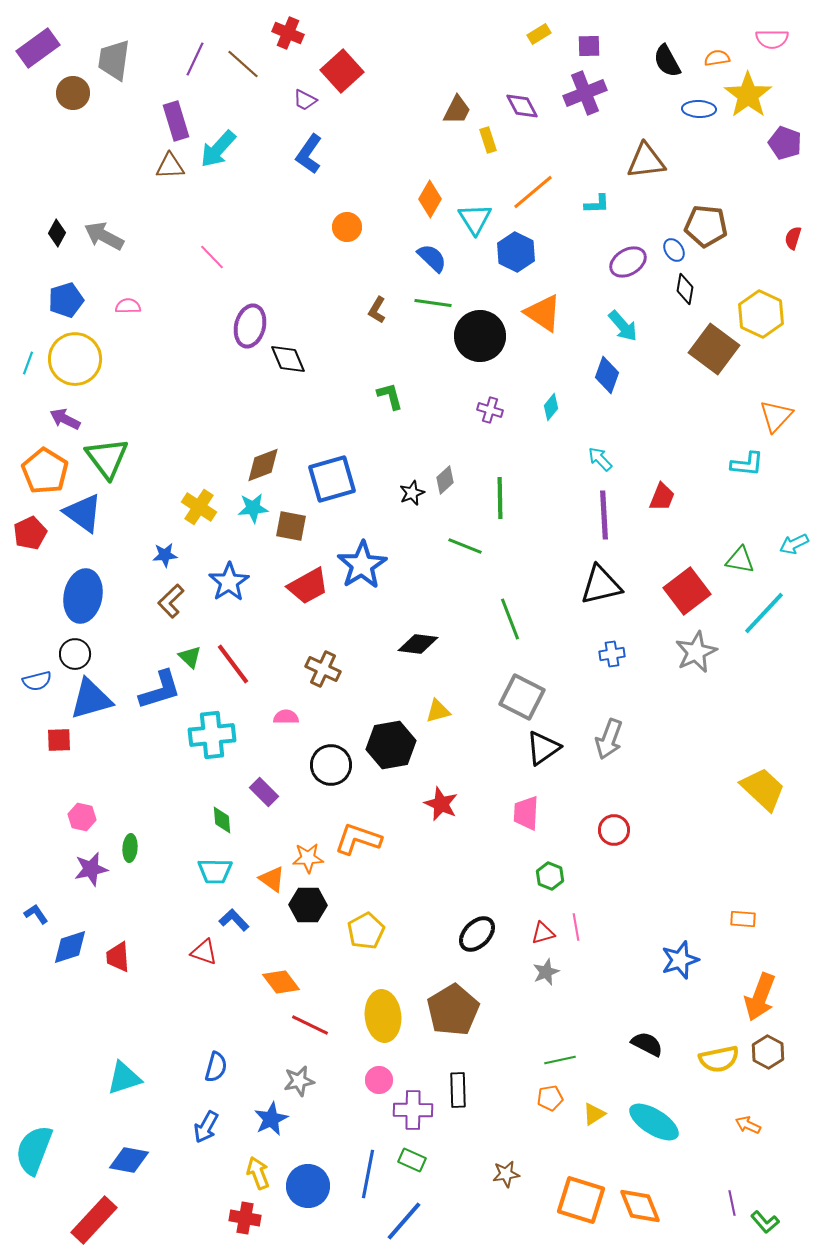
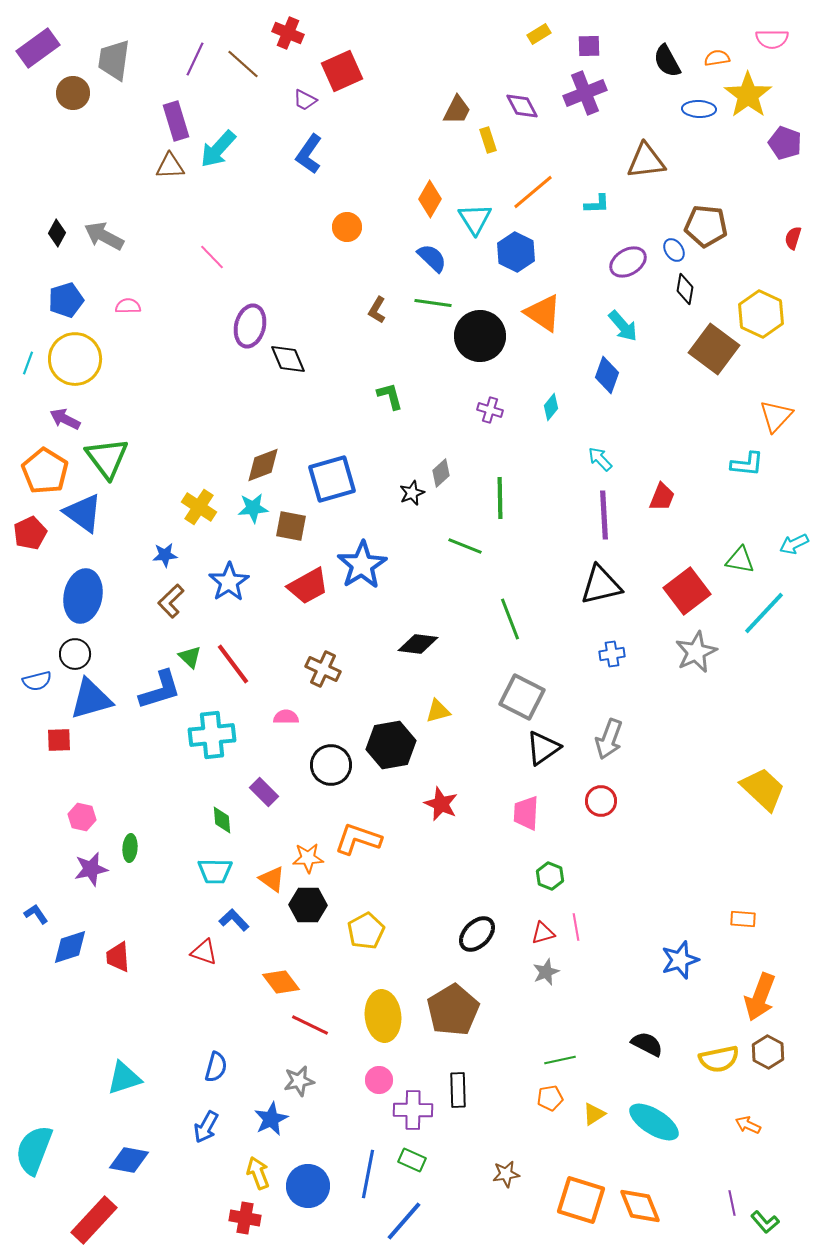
red square at (342, 71): rotated 18 degrees clockwise
gray diamond at (445, 480): moved 4 px left, 7 px up
red circle at (614, 830): moved 13 px left, 29 px up
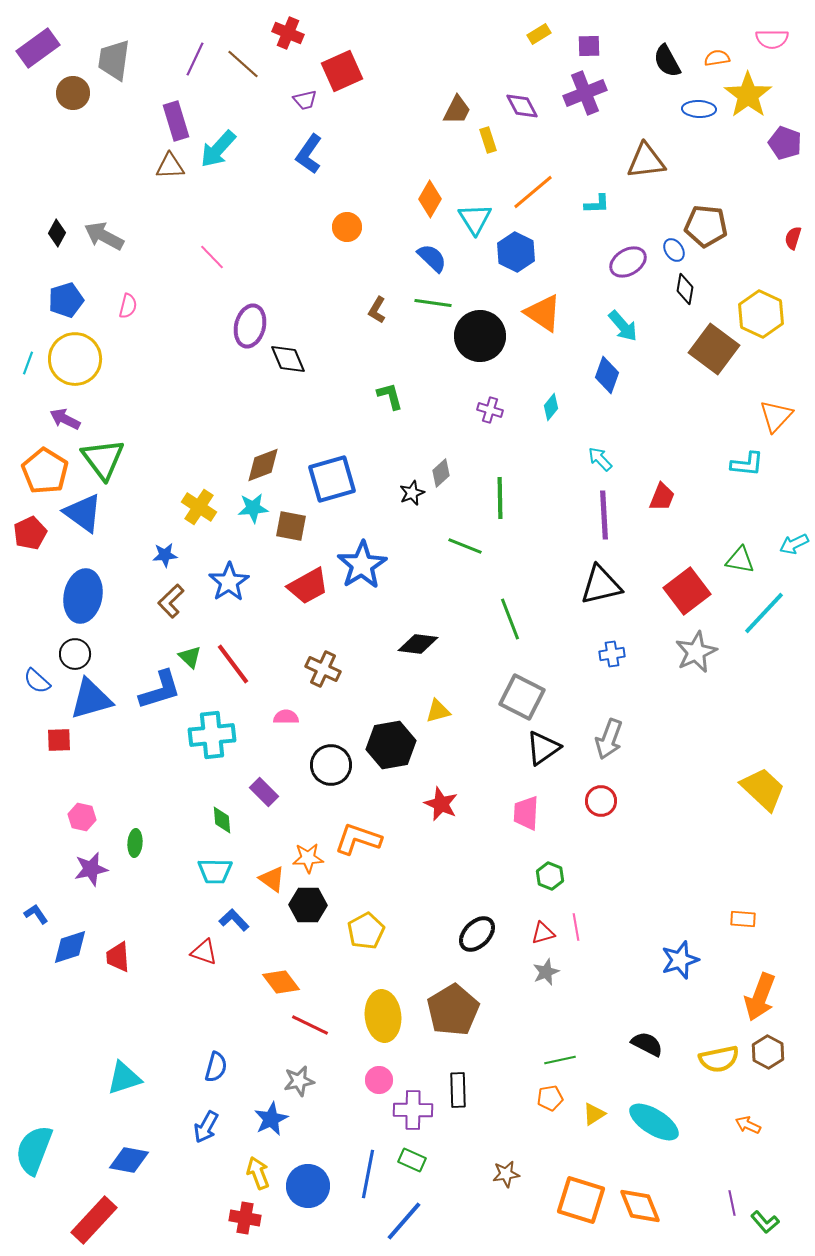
purple trapezoid at (305, 100): rotated 40 degrees counterclockwise
pink semicircle at (128, 306): rotated 105 degrees clockwise
green triangle at (107, 458): moved 4 px left, 1 px down
blue semicircle at (37, 681): rotated 56 degrees clockwise
green ellipse at (130, 848): moved 5 px right, 5 px up
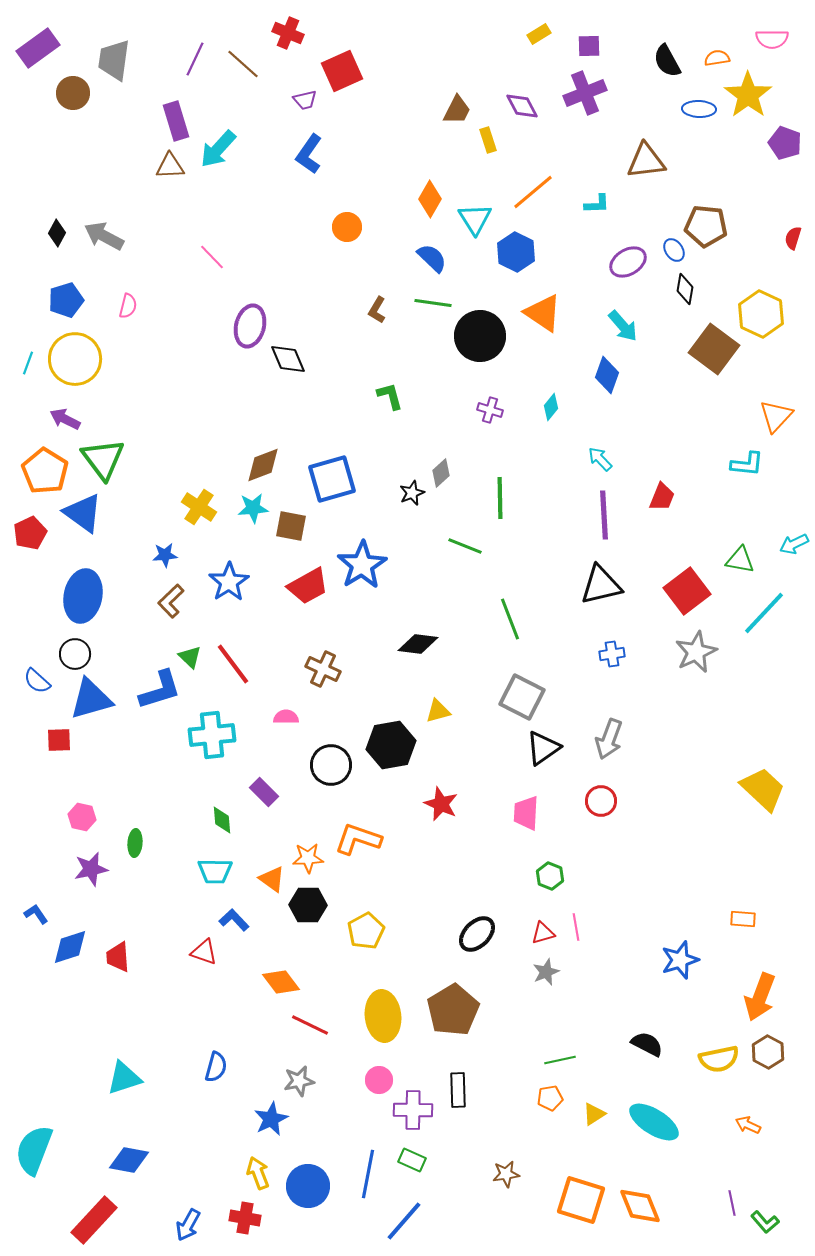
blue arrow at (206, 1127): moved 18 px left, 98 px down
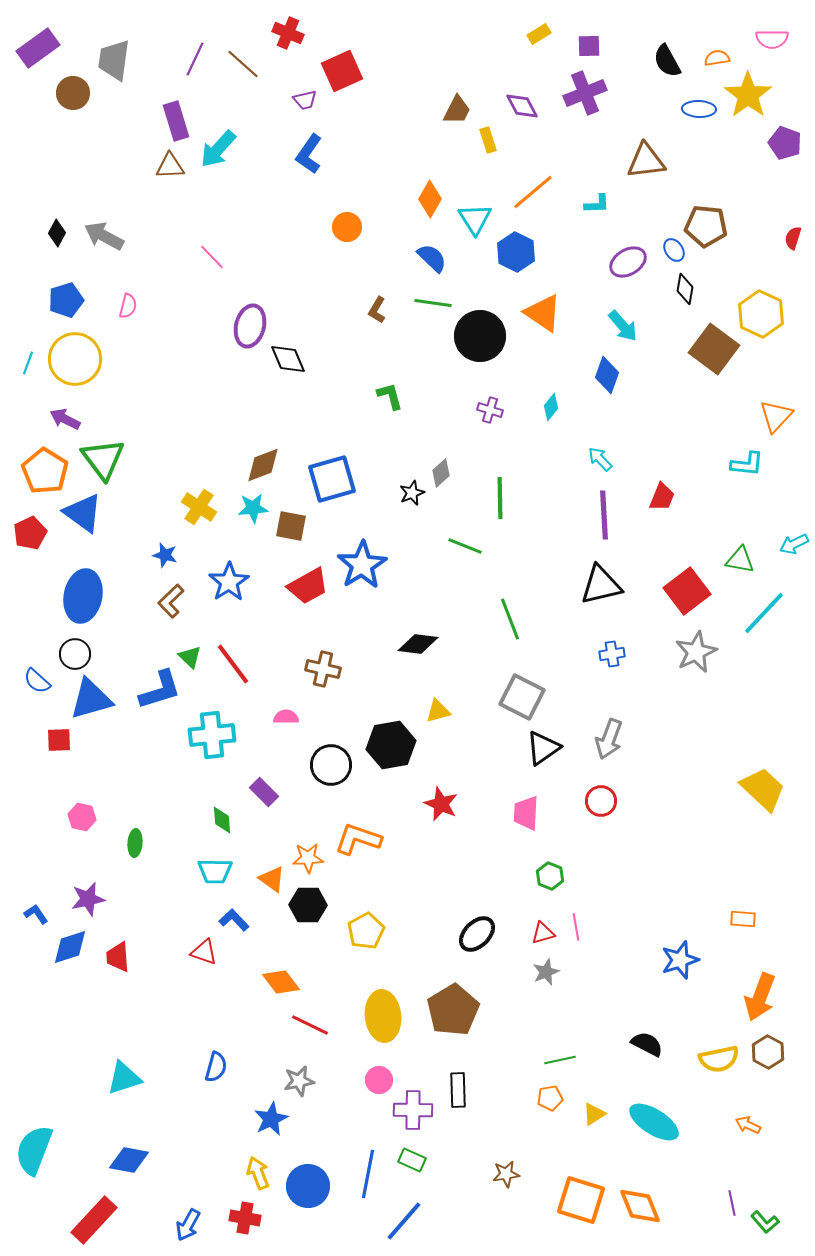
blue star at (165, 555): rotated 20 degrees clockwise
brown cross at (323, 669): rotated 12 degrees counterclockwise
purple star at (91, 869): moved 3 px left, 30 px down
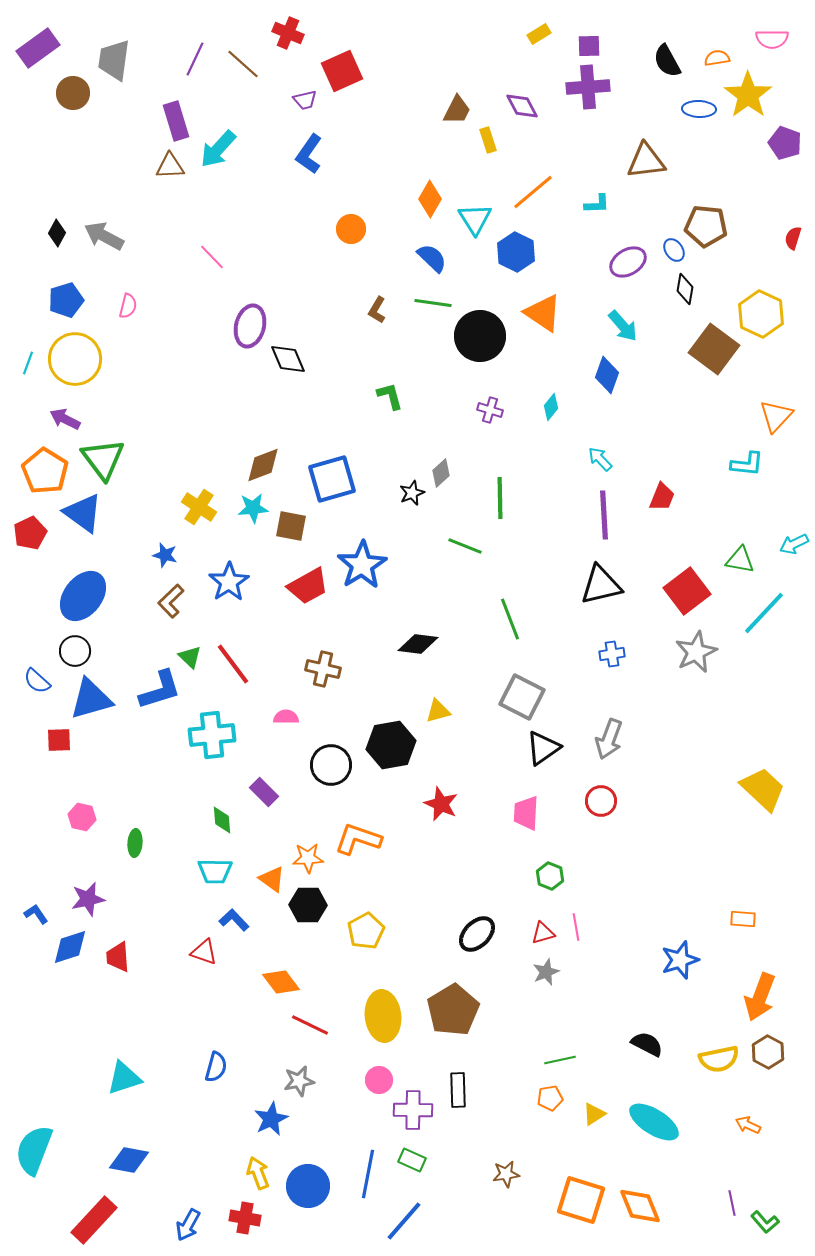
purple cross at (585, 93): moved 3 px right, 6 px up; rotated 18 degrees clockwise
orange circle at (347, 227): moved 4 px right, 2 px down
blue ellipse at (83, 596): rotated 27 degrees clockwise
black circle at (75, 654): moved 3 px up
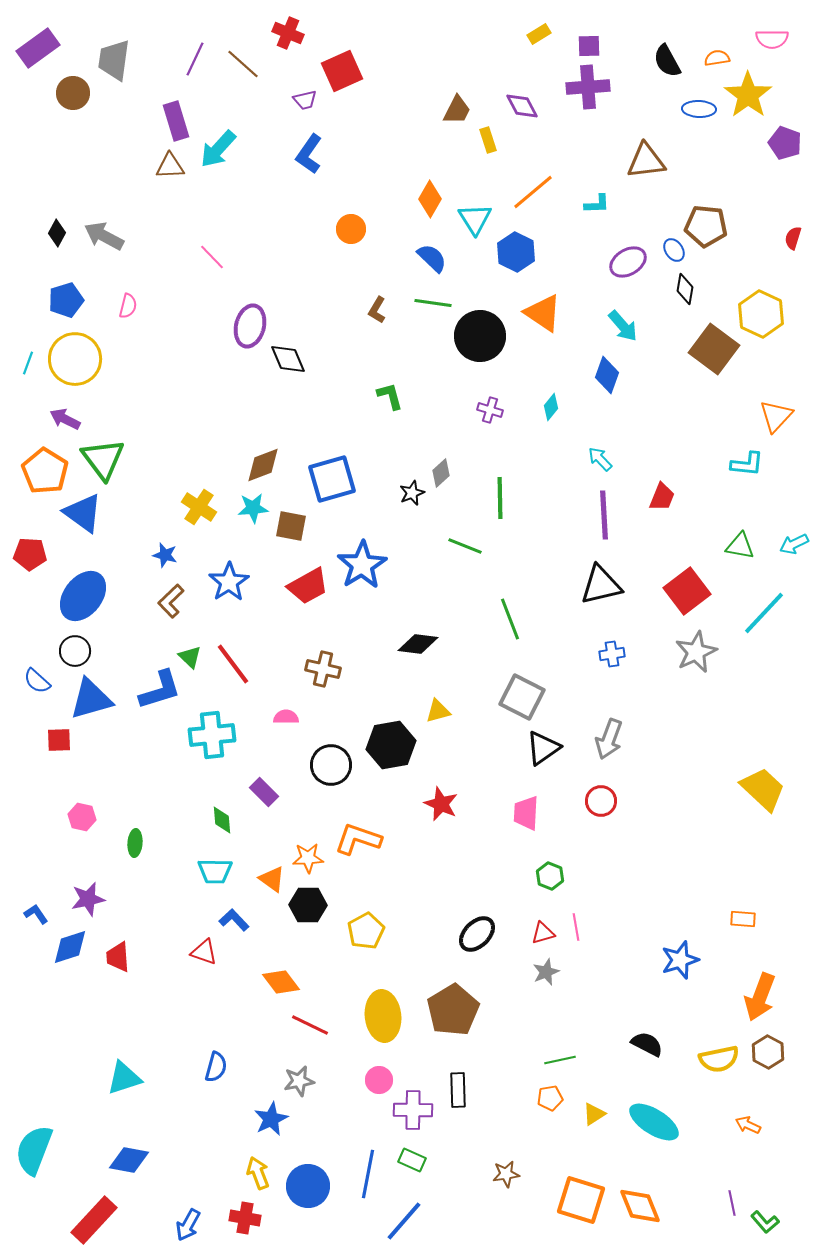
red pentagon at (30, 533): moved 21 px down; rotated 28 degrees clockwise
green triangle at (740, 560): moved 14 px up
